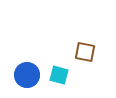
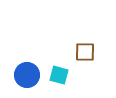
brown square: rotated 10 degrees counterclockwise
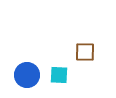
cyan square: rotated 12 degrees counterclockwise
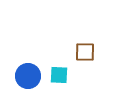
blue circle: moved 1 px right, 1 px down
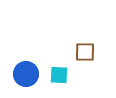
blue circle: moved 2 px left, 2 px up
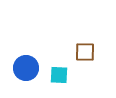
blue circle: moved 6 px up
